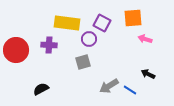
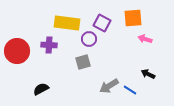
red circle: moved 1 px right, 1 px down
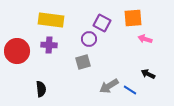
yellow rectangle: moved 16 px left, 3 px up
black semicircle: rotated 112 degrees clockwise
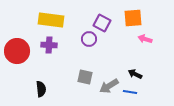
gray square: moved 2 px right, 15 px down; rotated 28 degrees clockwise
black arrow: moved 13 px left
blue line: moved 2 px down; rotated 24 degrees counterclockwise
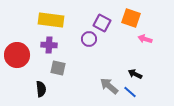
orange square: moved 2 px left; rotated 24 degrees clockwise
red circle: moved 4 px down
gray square: moved 27 px left, 9 px up
gray arrow: rotated 72 degrees clockwise
blue line: rotated 32 degrees clockwise
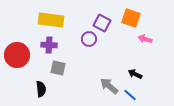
blue line: moved 3 px down
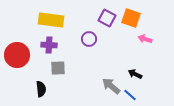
purple square: moved 5 px right, 5 px up
gray square: rotated 14 degrees counterclockwise
gray arrow: moved 2 px right
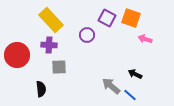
yellow rectangle: rotated 40 degrees clockwise
purple circle: moved 2 px left, 4 px up
gray square: moved 1 px right, 1 px up
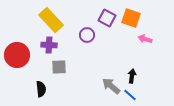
black arrow: moved 3 px left, 2 px down; rotated 72 degrees clockwise
